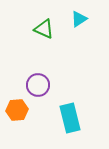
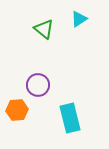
green triangle: rotated 15 degrees clockwise
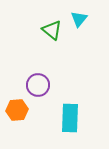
cyan triangle: rotated 18 degrees counterclockwise
green triangle: moved 8 px right, 1 px down
cyan rectangle: rotated 16 degrees clockwise
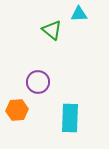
cyan triangle: moved 5 px up; rotated 48 degrees clockwise
purple circle: moved 3 px up
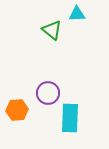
cyan triangle: moved 2 px left
purple circle: moved 10 px right, 11 px down
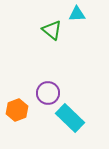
orange hexagon: rotated 15 degrees counterclockwise
cyan rectangle: rotated 48 degrees counterclockwise
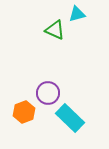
cyan triangle: rotated 12 degrees counterclockwise
green triangle: moved 3 px right; rotated 15 degrees counterclockwise
orange hexagon: moved 7 px right, 2 px down
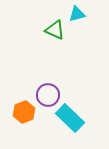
purple circle: moved 2 px down
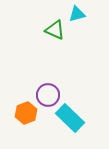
orange hexagon: moved 2 px right, 1 px down
